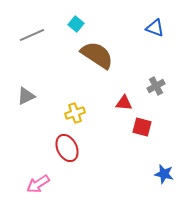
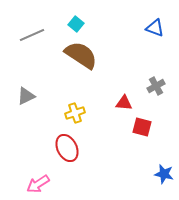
brown semicircle: moved 16 px left
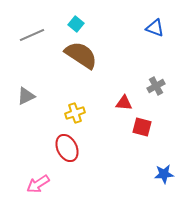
blue star: rotated 18 degrees counterclockwise
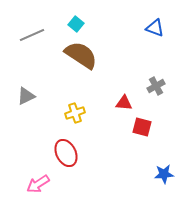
red ellipse: moved 1 px left, 5 px down
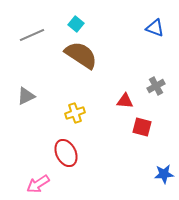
red triangle: moved 1 px right, 2 px up
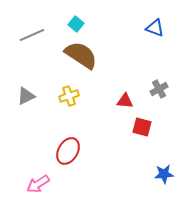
gray cross: moved 3 px right, 3 px down
yellow cross: moved 6 px left, 17 px up
red ellipse: moved 2 px right, 2 px up; rotated 56 degrees clockwise
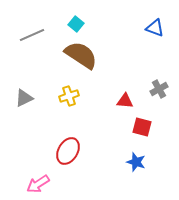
gray triangle: moved 2 px left, 2 px down
blue star: moved 28 px left, 12 px up; rotated 24 degrees clockwise
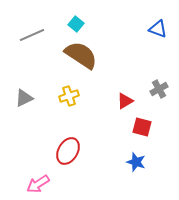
blue triangle: moved 3 px right, 1 px down
red triangle: rotated 36 degrees counterclockwise
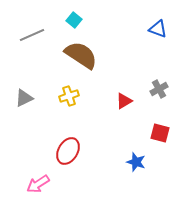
cyan square: moved 2 px left, 4 px up
red triangle: moved 1 px left
red square: moved 18 px right, 6 px down
